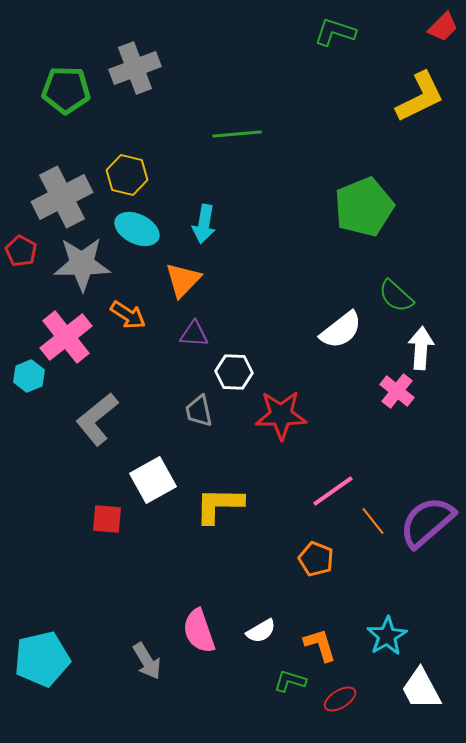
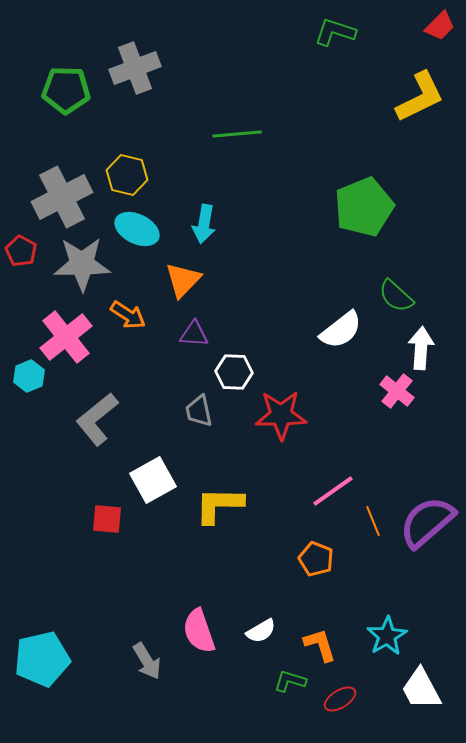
red trapezoid at (443, 27): moved 3 px left, 1 px up
orange line at (373, 521): rotated 16 degrees clockwise
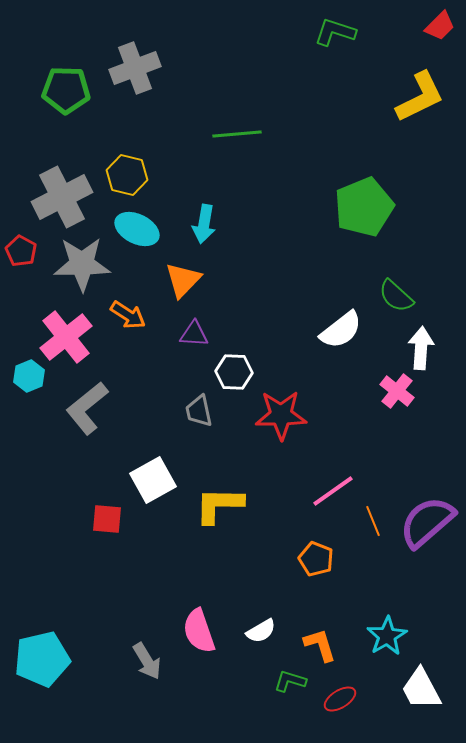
gray L-shape at (97, 419): moved 10 px left, 11 px up
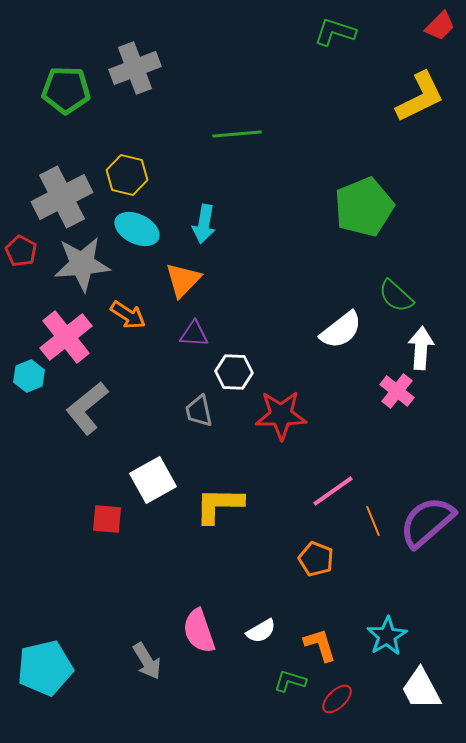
gray star at (82, 264): rotated 4 degrees counterclockwise
cyan pentagon at (42, 659): moved 3 px right, 9 px down
red ellipse at (340, 699): moved 3 px left; rotated 12 degrees counterclockwise
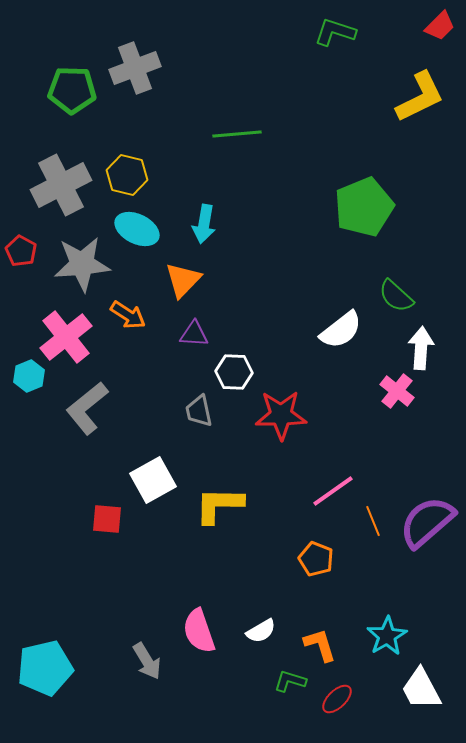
green pentagon at (66, 90): moved 6 px right
gray cross at (62, 197): moved 1 px left, 12 px up
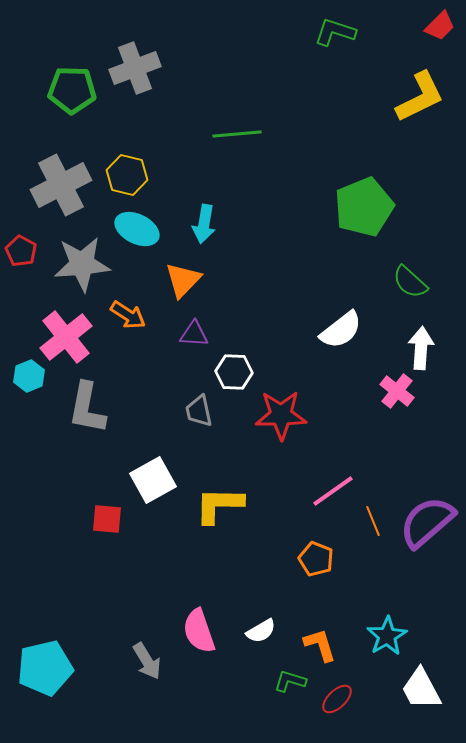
green semicircle at (396, 296): moved 14 px right, 14 px up
gray L-shape at (87, 408): rotated 40 degrees counterclockwise
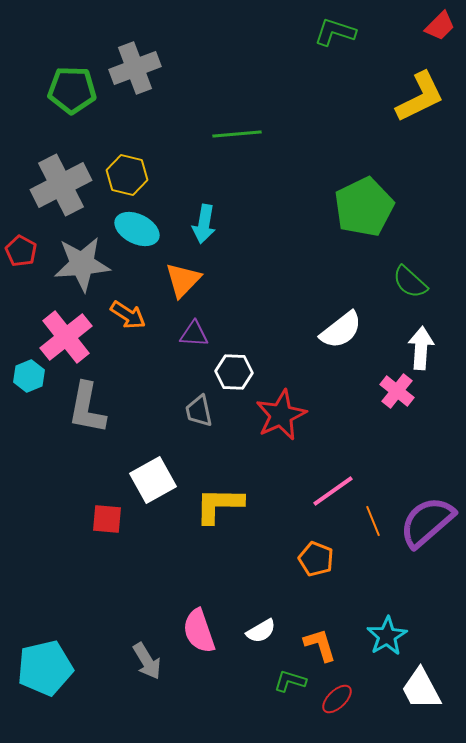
green pentagon at (364, 207): rotated 4 degrees counterclockwise
red star at (281, 415): rotated 24 degrees counterclockwise
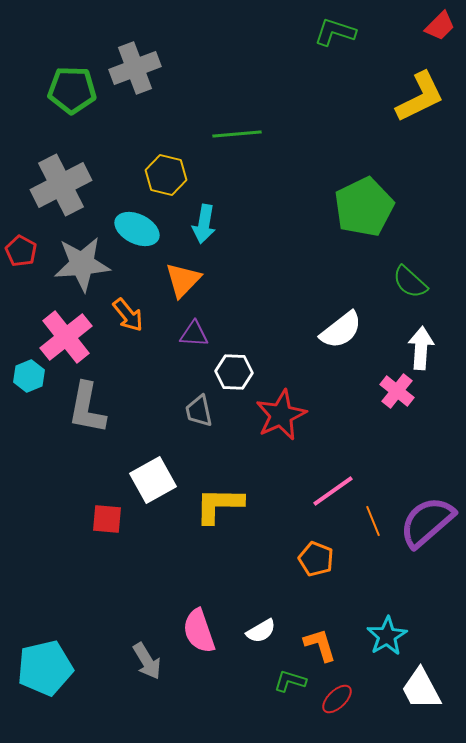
yellow hexagon at (127, 175): moved 39 px right
orange arrow at (128, 315): rotated 18 degrees clockwise
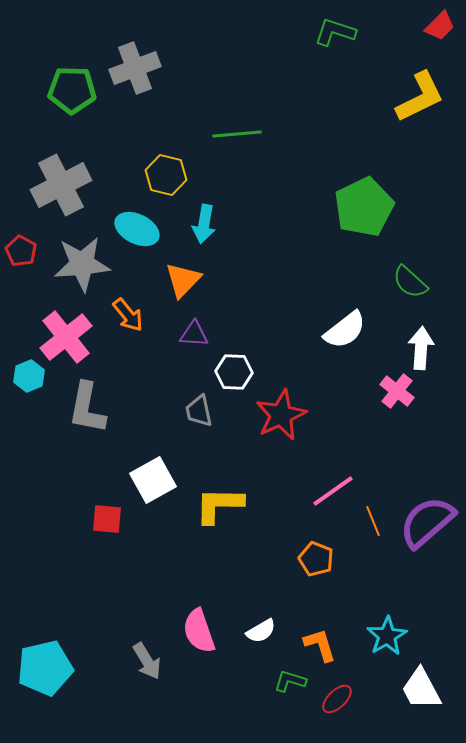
white semicircle at (341, 330): moved 4 px right
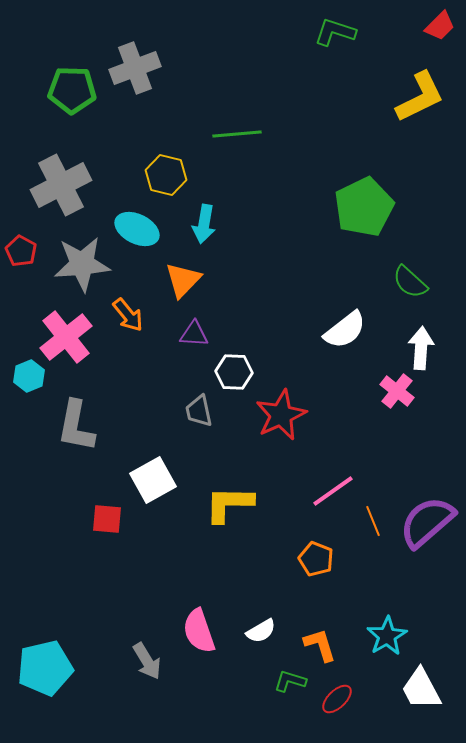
gray L-shape at (87, 408): moved 11 px left, 18 px down
yellow L-shape at (219, 505): moved 10 px right, 1 px up
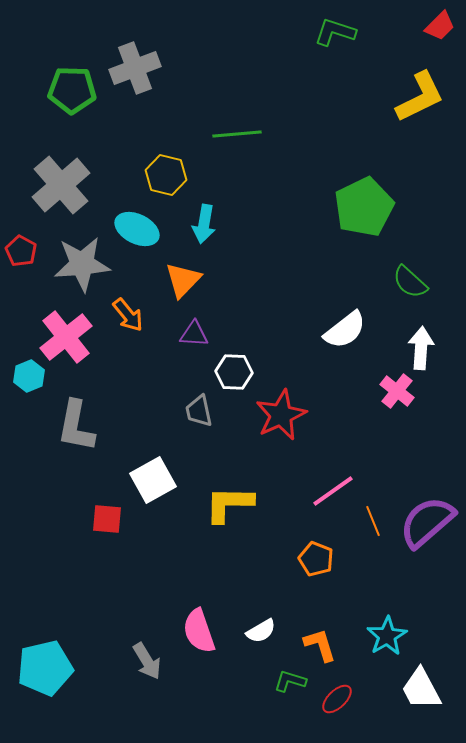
gray cross at (61, 185): rotated 14 degrees counterclockwise
